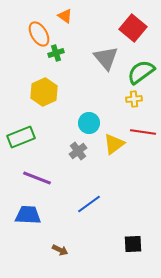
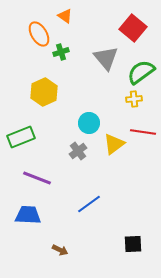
green cross: moved 5 px right, 1 px up
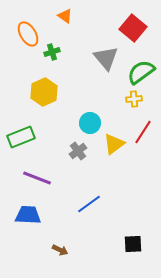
orange ellipse: moved 11 px left
green cross: moved 9 px left
cyan circle: moved 1 px right
red line: rotated 65 degrees counterclockwise
